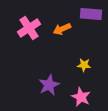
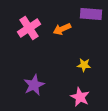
purple star: moved 15 px left
pink star: moved 1 px left
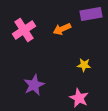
purple rectangle: rotated 15 degrees counterclockwise
pink cross: moved 5 px left, 2 px down
pink star: moved 1 px left, 1 px down
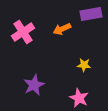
pink cross: moved 1 px left, 2 px down
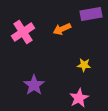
purple star: rotated 10 degrees counterclockwise
pink star: rotated 18 degrees clockwise
